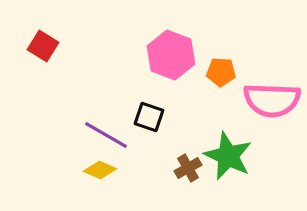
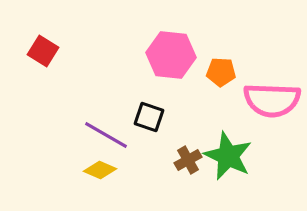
red square: moved 5 px down
pink hexagon: rotated 15 degrees counterclockwise
brown cross: moved 8 px up
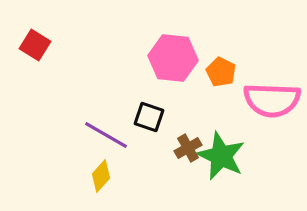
red square: moved 8 px left, 6 px up
pink hexagon: moved 2 px right, 3 px down
orange pentagon: rotated 24 degrees clockwise
green star: moved 7 px left
brown cross: moved 12 px up
yellow diamond: moved 1 px right, 6 px down; rotated 72 degrees counterclockwise
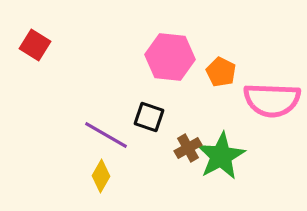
pink hexagon: moved 3 px left, 1 px up
green star: rotated 18 degrees clockwise
yellow diamond: rotated 12 degrees counterclockwise
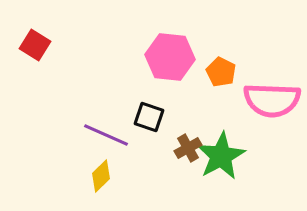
purple line: rotated 6 degrees counterclockwise
yellow diamond: rotated 16 degrees clockwise
